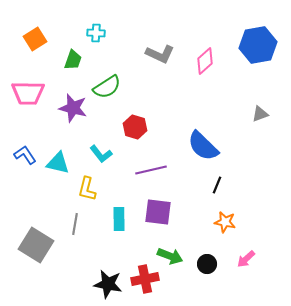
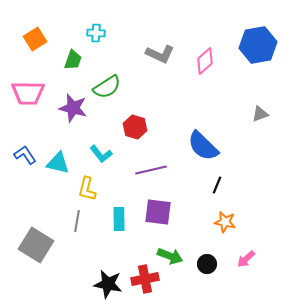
gray line: moved 2 px right, 3 px up
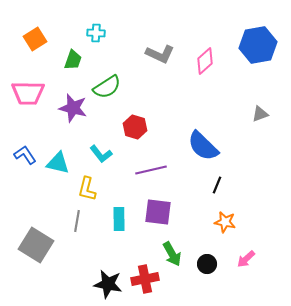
green arrow: moved 2 px right, 2 px up; rotated 40 degrees clockwise
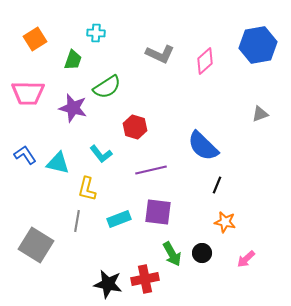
cyan rectangle: rotated 70 degrees clockwise
black circle: moved 5 px left, 11 px up
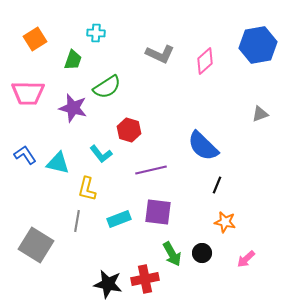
red hexagon: moved 6 px left, 3 px down
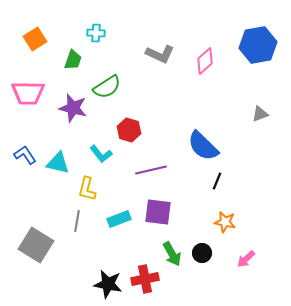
black line: moved 4 px up
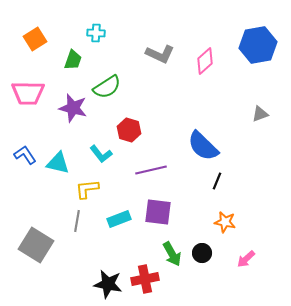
yellow L-shape: rotated 70 degrees clockwise
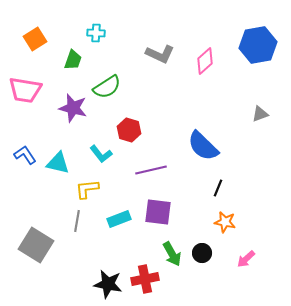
pink trapezoid: moved 3 px left, 3 px up; rotated 8 degrees clockwise
black line: moved 1 px right, 7 px down
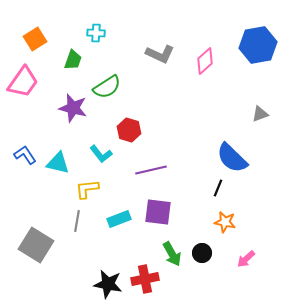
pink trapezoid: moved 2 px left, 8 px up; rotated 64 degrees counterclockwise
blue semicircle: moved 29 px right, 12 px down
